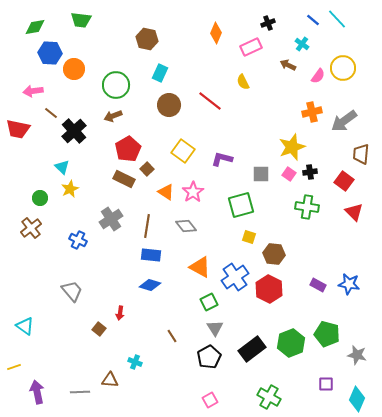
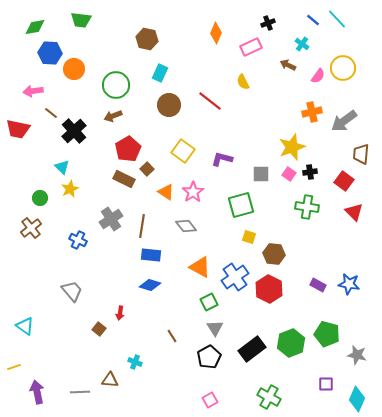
brown line at (147, 226): moved 5 px left
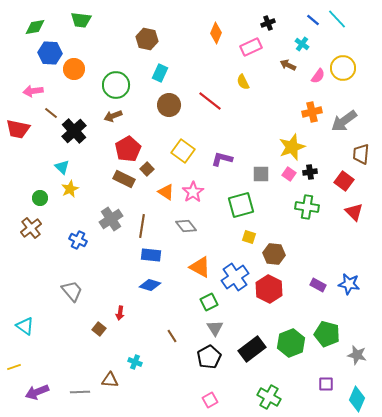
purple arrow at (37, 392): rotated 100 degrees counterclockwise
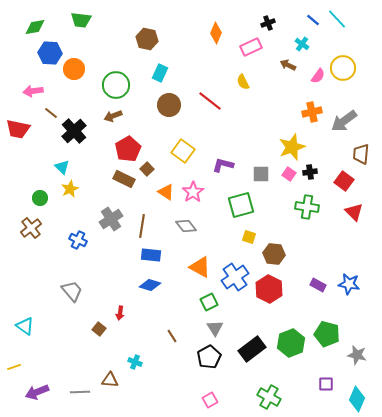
purple L-shape at (222, 159): moved 1 px right, 6 px down
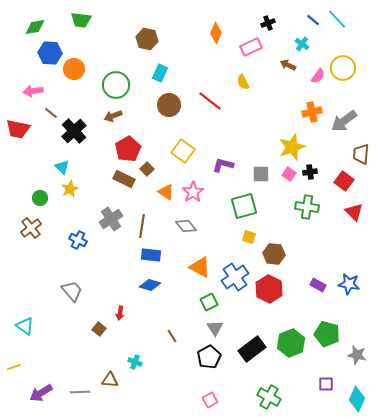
green square at (241, 205): moved 3 px right, 1 px down
purple arrow at (37, 392): moved 4 px right, 1 px down; rotated 10 degrees counterclockwise
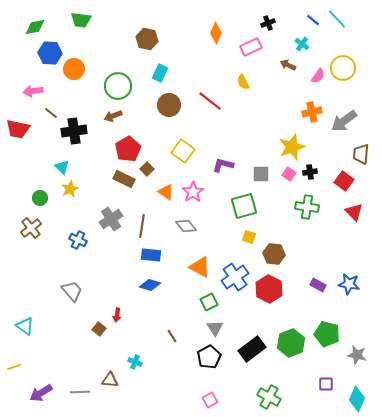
green circle at (116, 85): moved 2 px right, 1 px down
black cross at (74, 131): rotated 35 degrees clockwise
red arrow at (120, 313): moved 3 px left, 2 px down
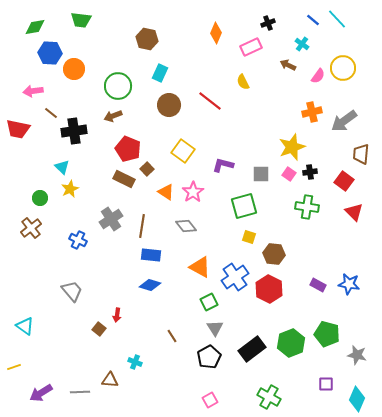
red pentagon at (128, 149): rotated 20 degrees counterclockwise
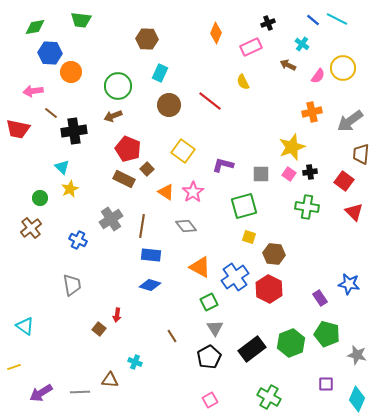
cyan line at (337, 19): rotated 20 degrees counterclockwise
brown hexagon at (147, 39): rotated 10 degrees counterclockwise
orange circle at (74, 69): moved 3 px left, 3 px down
gray arrow at (344, 121): moved 6 px right
purple rectangle at (318, 285): moved 2 px right, 13 px down; rotated 28 degrees clockwise
gray trapezoid at (72, 291): moved 6 px up; rotated 30 degrees clockwise
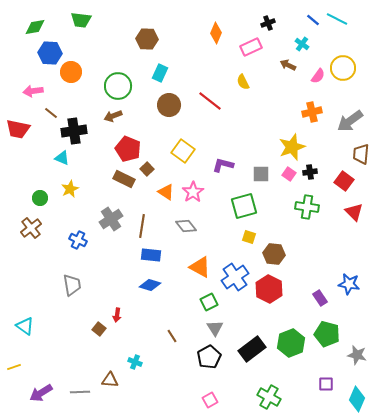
cyan triangle at (62, 167): moved 9 px up; rotated 21 degrees counterclockwise
